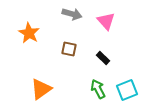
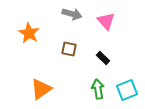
green arrow: rotated 18 degrees clockwise
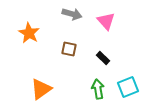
cyan square: moved 1 px right, 3 px up
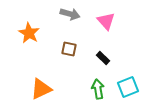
gray arrow: moved 2 px left
orange triangle: rotated 10 degrees clockwise
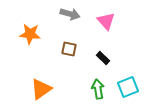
orange star: moved 1 px right, 1 px down; rotated 25 degrees counterclockwise
orange triangle: rotated 10 degrees counterclockwise
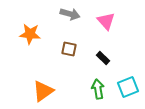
orange triangle: moved 2 px right, 2 px down
